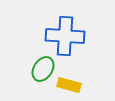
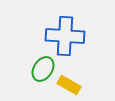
yellow rectangle: rotated 15 degrees clockwise
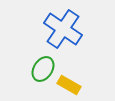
blue cross: moved 2 px left, 7 px up; rotated 30 degrees clockwise
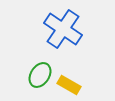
green ellipse: moved 3 px left, 6 px down
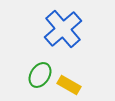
blue cross: rotated 15 degrees clockwise
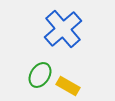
yellow rectangle: moved 1 px left, 1 px down
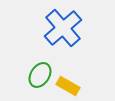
blue cross: moved 1 px up
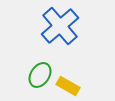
blue cross: moved 3 px left, 2 px up
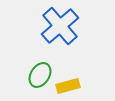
yellow rectangle: rotated 45 degrees counterclockwise
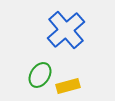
blue cross: moved 6 px right, 4 px down
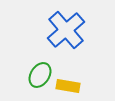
yellow rectangle: rotated 25 degrees clockwise
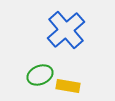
green ellipse: rotated 35 degrees clockwise
